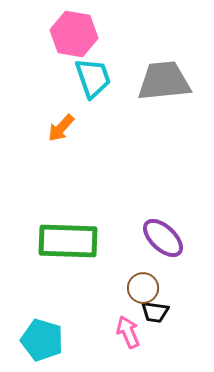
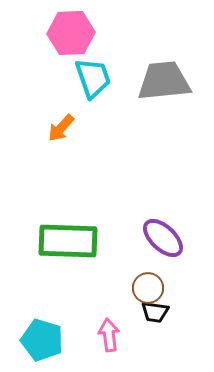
pink hexagon: moved 3 px left, 1 px up; rotated 12 degrees counterclockwise
brown circle: moved 5 px right
pink arrow: moved 19 px left, 3 px down; rotated 16 degrees clockwise
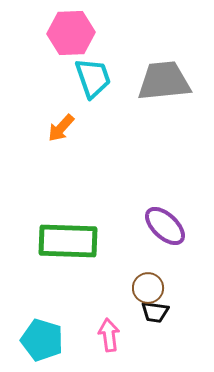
purple ellipse: moved 2 px right, 12 px up
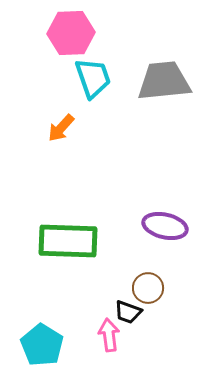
purple ellipse: rotated 30 degrees counterclockwise
black trapezoid: moved 27 px left; rotated 12 degrees clockwise
cyan pentagon: moved 5 px down; rotated 15 degrees clockwise
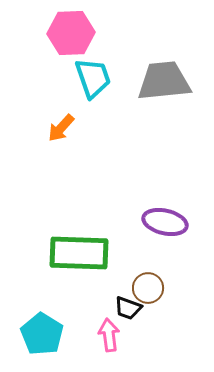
purple ellipse: moved 4 px up
green rectangle: moved 11 px right, 12 px down
black trapezoid: moved 4 px up
cyan pentagon: moved 11 px up
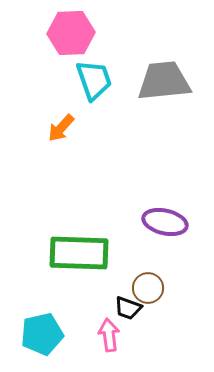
cyan trapezoid: moved 1 px right, 2 px down
cyan pentagon: rotated 27 degrees clockwise
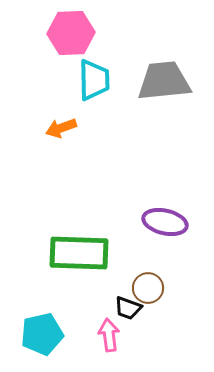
cyan trapezoid: rotated 18 degrees clockwise
orange arrow: rotated 28 degrees clockwise
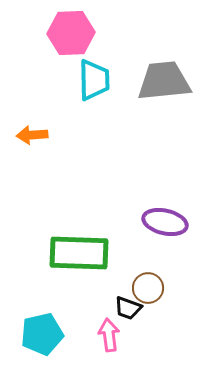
orange arrow: moved 29 px left, 7 px down; rotated 16 degrees clockwise
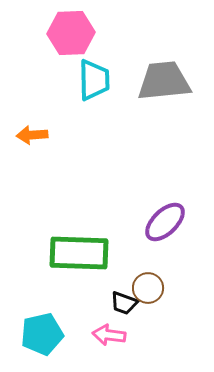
purple ellipse: rotated 57 degrees counterclockwise
black trapezoid: moved 4 px left, 5 px up
pink arrow: rotated 76 degrees counterclockwise
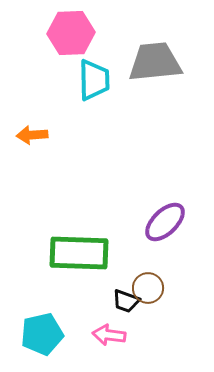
gray trapezoid: moved 9 px left, 19 px up
black trapezoid: moved 2 px right, 2 px up
